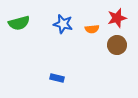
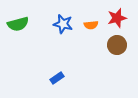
green semicircle: moved 1 px left, 1 px down
orange semicircle: moved 1 px left, 4 px up
blue rectangle: rotated 48 degrees counterclockwise
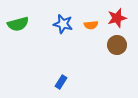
blue rectangle: moved 4 px right, 4 px down; rotated 24 degrees counterclockwise
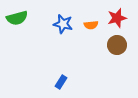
green semicircle: moved 1 px left, 6 px up
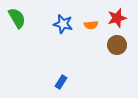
green semicircle: rotated 105 degrees counterclockwise
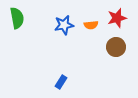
green semicircle: rotated 20 degrees clockwise
blue star: moved 1 px right, 1 px down; rotated 24 degrees counterclockwise
brown circle: moved 1 px left, 2 px down
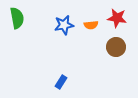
red star: rotated 24 degrees clockwise
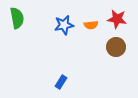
red star: moved 1 px down
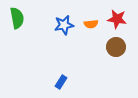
orange semicircle: moved 1 px up
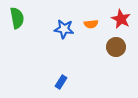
red star: moved 4 px right; rotated 18 degrees clockwise
blue star: moved 4 px down; rotated 18 degrees clockwise
